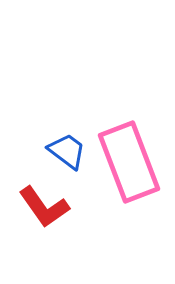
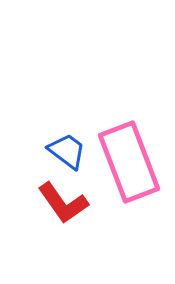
red L-shape: moved 19 px right, 4 px up
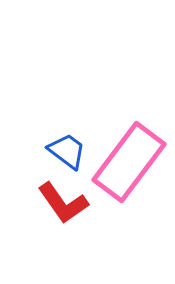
pink rectangle: rotated 58 degrees clockwise
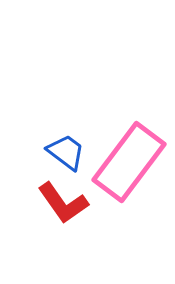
blue trapezoid: moved 1 px left, 1 px down
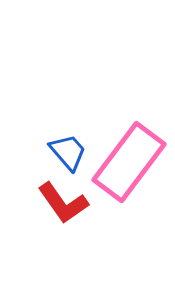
blue trapezoid: moved 2 px right; rotated 12 degrees clockwise
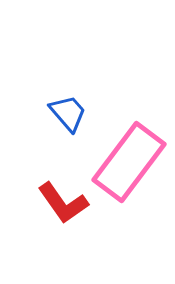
blue trapezoid: moved 39 px up
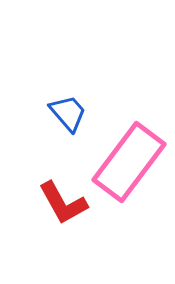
red L-shape: rotated 6 degrees clockwise
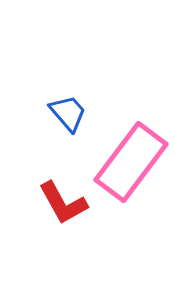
pink rectangle: moved 2 px right
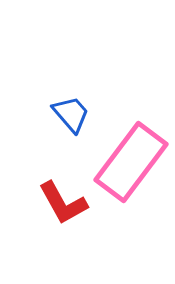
blue trapezoid: moved 3 px right, 1 px down
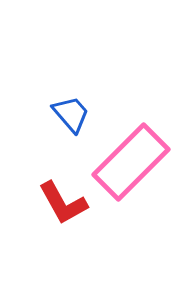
pink rectangle: rotated 8 degrees clockwise
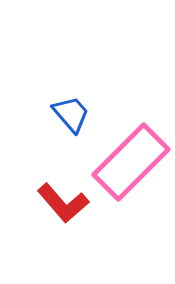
red L-shape: rotated 12 degrees counterclockwise
